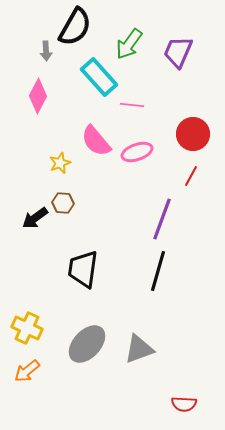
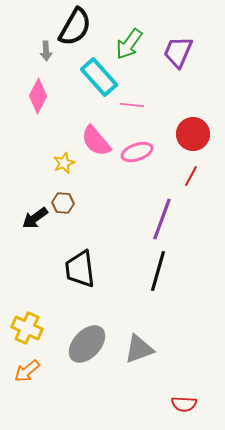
yellow star: moved 4 px right
black trapezoid: moved 3 px left; rotated 15 degrees counterclockwise
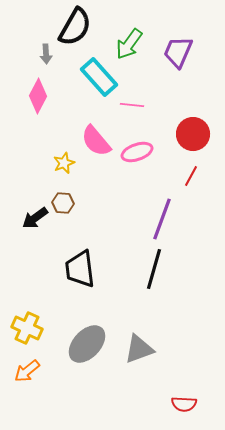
gray arrow: moved 3 px down
black line: moved 4 px left, 2 px up
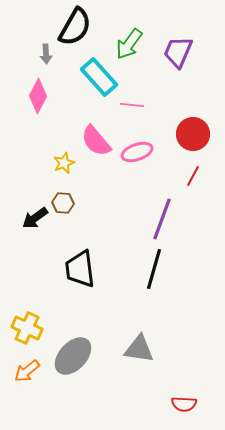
red line: moved 2 px right
gray ellipse: moved 14 px left, 12 px down
gray triangle: rotated 28 degrees clockwise
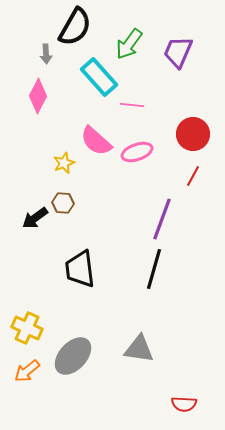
pink semicircle: rotated 8 degrees counterclockwise
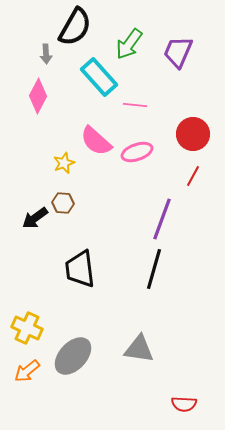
pink line: moved 3 px right
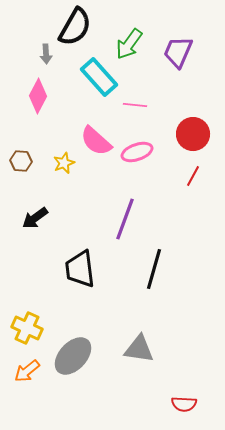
brown hexagon: moved 42 px left, 42 px up
purple line: moved 37 px left
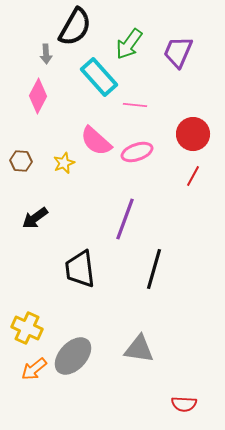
orange arrow: moved 7 px right, 2 px up
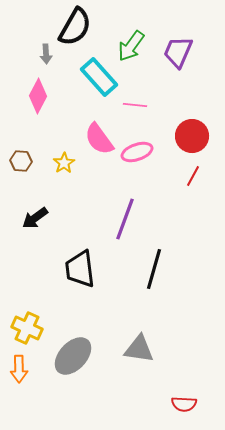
green arrow: moved 2 px right, 2 px down
red circle: moved 1 px left, 2 px down
pink semicircle: moved 3 px right, 2 px up; rotated 12 degrees clockwise
yellow star: rotated 10 degrees counterclockwise
orange arrow: moved 15 px left; rotated 52 degrees counterclockwise
